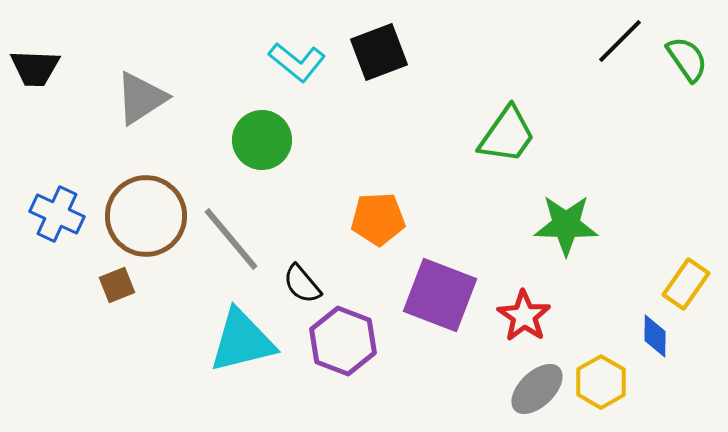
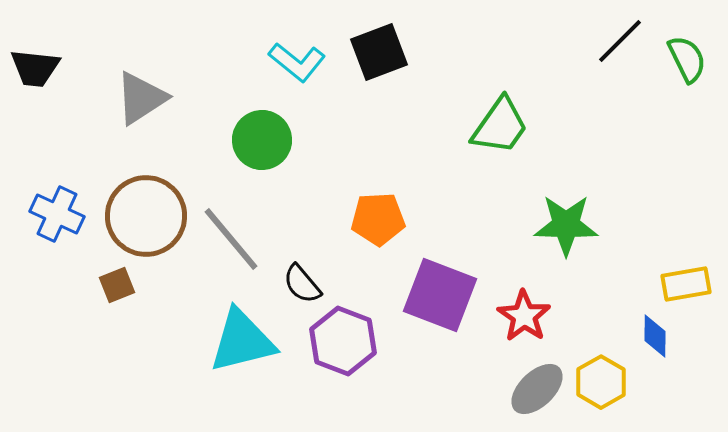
green semicircle: rotated 9 degrees clockwise
black trapezoid: rotated 4 degrees clockwise
green trapezoid: moved 7 px left, 9 px up
yellow rectangle: rotated 45 degrees clockwise
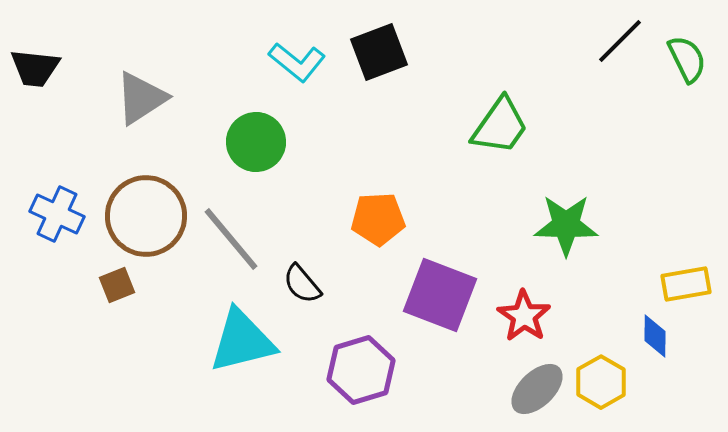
green circle: moved 6 px left, 2 px down
purple hexagon: moved 18 px right, 29 px down; rotated 22 degrees clockwise
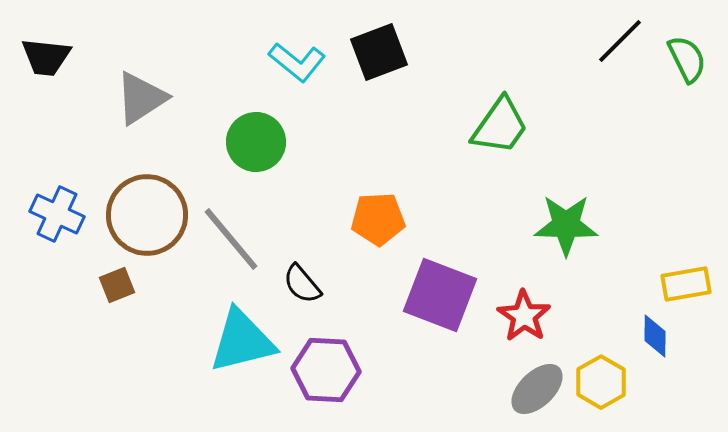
black trapezoid: moved 11 px right, 11 px up
brown circle: moved 1 px right, 1 px up
purple hexagon: moved 35 px left; rotated 20 degrees clockwise
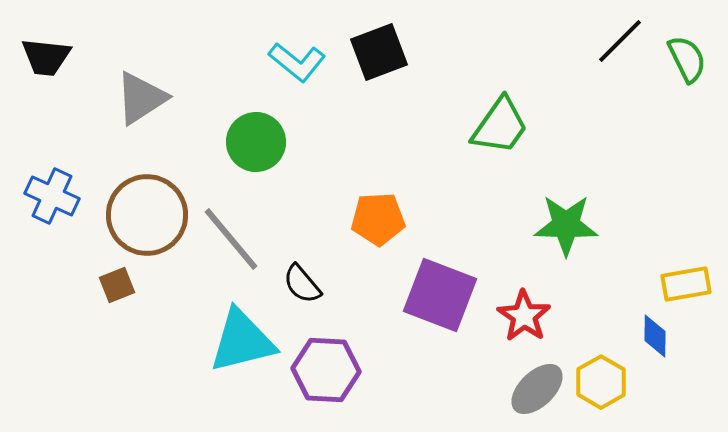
blue cross: moved 5 px left, 18 px up
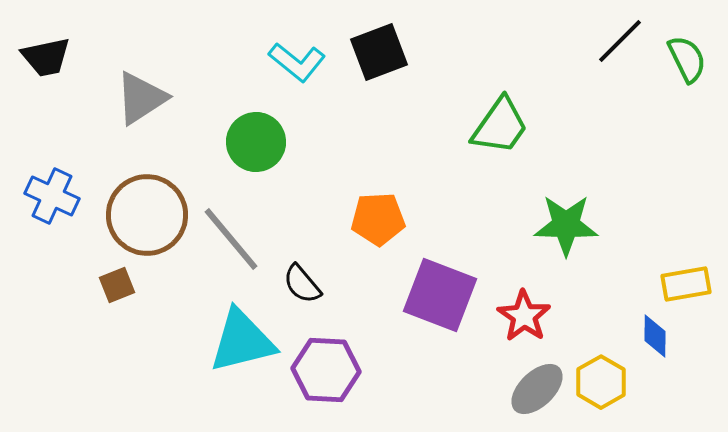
black trapezoid: rotated 18 degrees counterclockwise
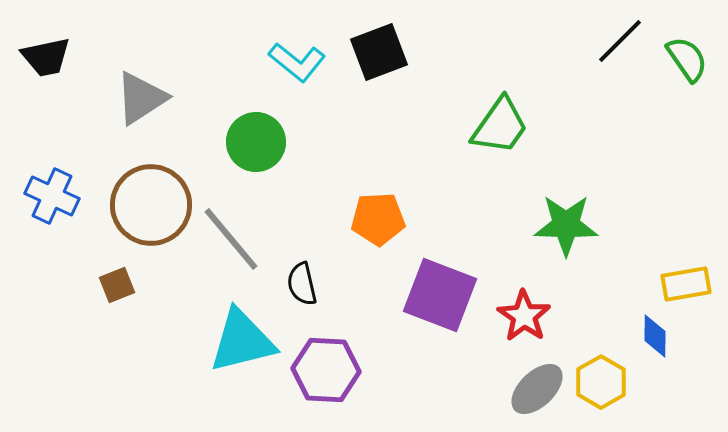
green semicircle: rotated 9 degrees counterclockwise
brown circle: moved 4 px right, 10 px up
black semicircle: rotated 27 degrees clockwise
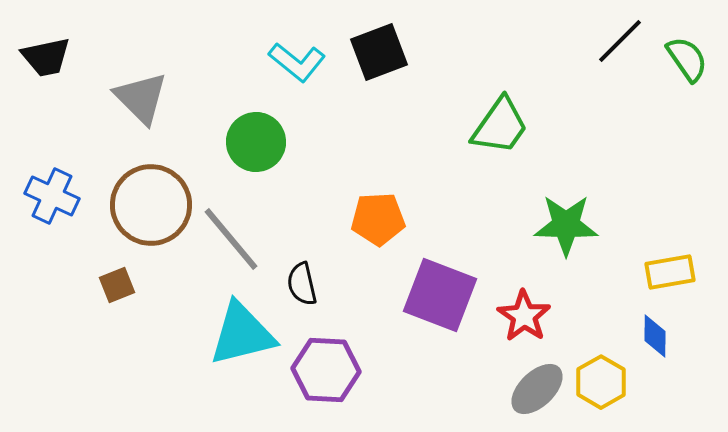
gray triangle: rotated 42 degrees counterclockwise
yellow rectangle: moved 16 px left, 12 px up
cyan triangle: moved 7 px up
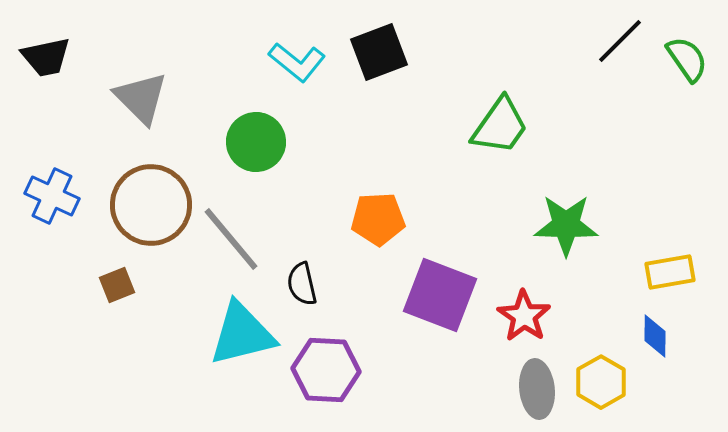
gray ellipse: rotated 52 degrees counterclockwise
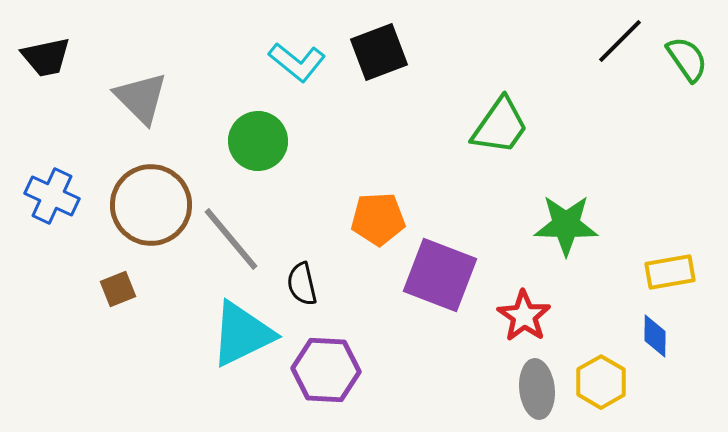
green circle: moved 2 px right, 1 px up
brown square: moved 1 px right, 4 px down
purple square: moved 20 px up
cyan triangle: rotated 12 degrees counterclockwise
